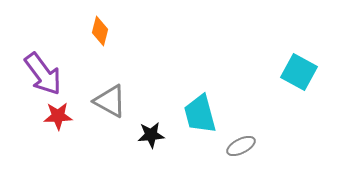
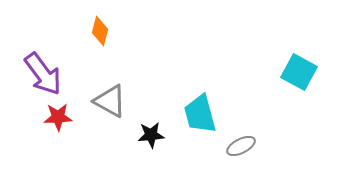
red star: moved 1 px down
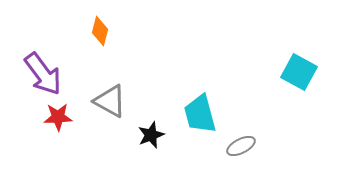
black star: rotated 16 degrees counterclockwise
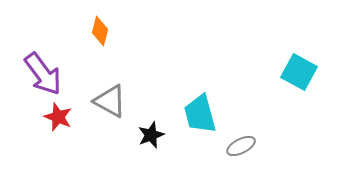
red star: rotated 24 degrees clockwise
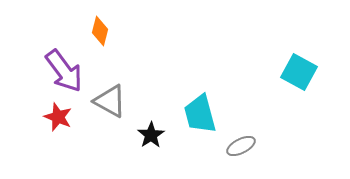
purple arrow: moved 21 px right, 3 px up
black star: rotated 12 degrees counterclockwise
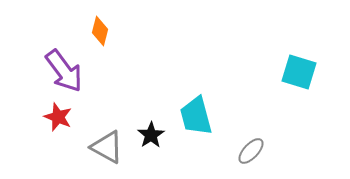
cyan square: rotated 12 degrees counterclockwise
gray triangle: moved 3 px left, 46 px down
cyan trapezoid: moved 4 px left, 2 px down
gray ellipse: moved 10 px right, 5 px down; rotated 20 degrees counterclockwise
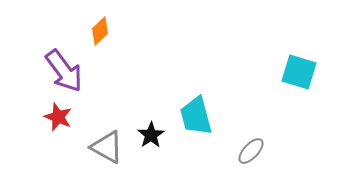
orange diamond: rotated 32 degrees clockwise
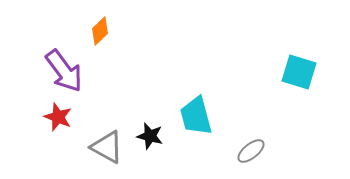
black star: moved 1 px left, 1 px down; rotated 24 degrees counterclockwise
gray ellipse: rotated 8 degrees clockwise
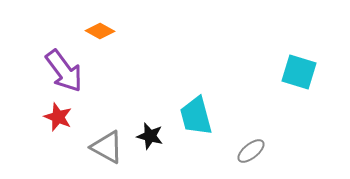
orange diamond: rotated 72 degrees clockwise
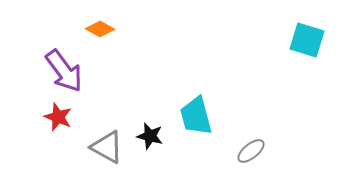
orange diamond: moved 2 px up
cyan square: moved 8 px right, 32 px up
